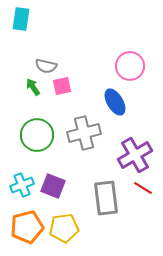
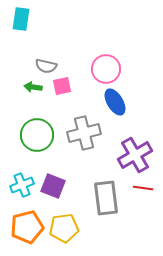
pink circle: moved 24 px left, 3 px down
green arrow: rotated 48 degrees counterclockwise
red line: rotated 24 degrees counterclockwise
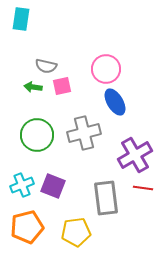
yellow pentagon: moved 12 px right, 4 px down
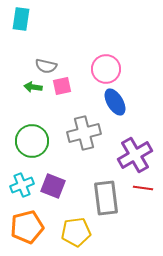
green circle: moved 5 px left, 6 px down
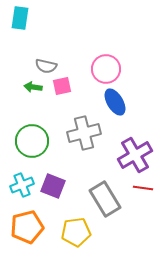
cyan rectangle: moved 1 px left, 1 px up
gray rectangle: moved 1 px left, 1 px down; rotated 24 degrees counterclockwise
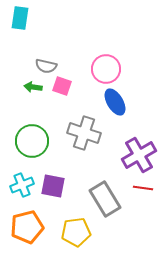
pink square: rotated 30 degrees clockwise
gray cross: rotated 32 degrees clockwise
purple cross: moved 4 px right
purple square: rotated 10 degrees counterclockwise
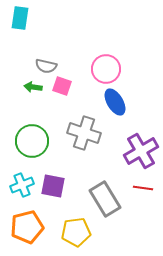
purple cross: moved 2 px right, 4 px up
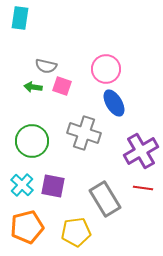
blue ellipse: moved 1 px left, 1 px down
cyan cross: rotated 25 degrees counterclockwise
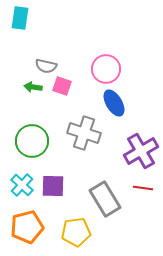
purple square: rotated 10 degrees counterclockwise
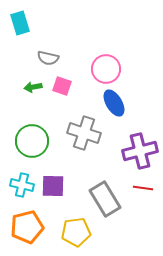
cyan rectangle: moved 5 px down; rotated 25 degrees counterclockwise
gray semicircle: moved 2 px right, 8 px up
green arrow: rotated 18 degrees counterclockwise
purple cross: moved 1 px left; rotated 16 degrees clockwise
cyan cross: rotated 30 degrees counterclockwise
